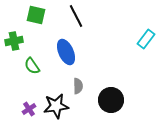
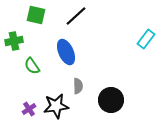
black line: rotated 75 degrees clockwise
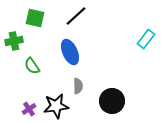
green square: moved 1 px left, 3 px down
blue ellipse: moved 4 px right
black circle: moved 1 px right, 1 px down
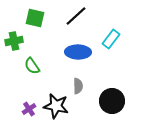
cyan rectangle: moved 35 px left
blue ellipse: moved 8 px right; rotated 65 degrees counterclockwise
black star: rotated 20 degrees clockwise
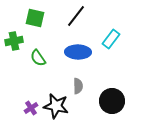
black line: rotated 10 degrees counterclockwise
green semicircle: moved 6 px right, 8 px up
purple cross: moved 2 px right, 1 px up
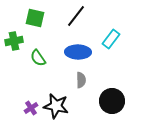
gray semicircle: moved 3 px right, 6 px up
